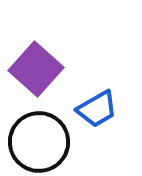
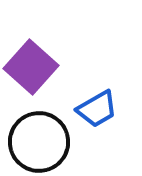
purple square: moved 5 px left, 2 px up
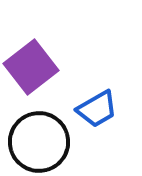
purple square: rotated 10 degrees clockwise
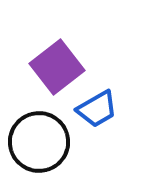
purple square: moved 26 px right
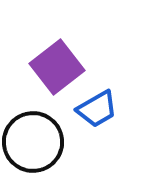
black circle: moved 6 px left
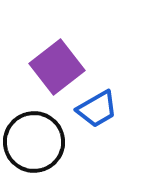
black circle: moved 1 px right
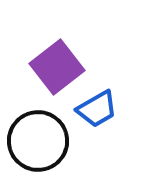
black circle: moved 4 px right, 1 px up
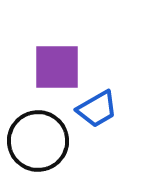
purple square: rotated 38 degrees clockwise
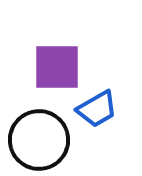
black circle: moved 1 px right, 1 px up
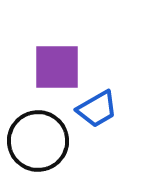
black circle: moved 1 px left, 1 px down
